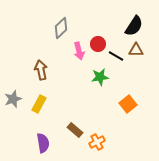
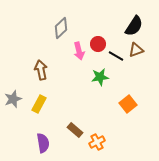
brown triangle: rotated 21 degrees counterclockwise
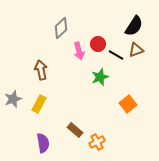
black line: moved 1 px up
green star: rotated 12 degrees counterclockwise
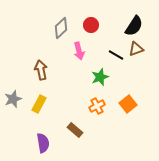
red circle: moved 7 px left, 19 px up
brown triangle: moved 1 px up
orange cross: moved 36 px up
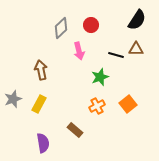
black semicircle: moved 3 px right, 6 px up
brown triangle: rotated 21 degrees clockwise
black line: rotated 14 degrees counterclockwise
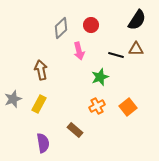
orange square: moved 3 px down
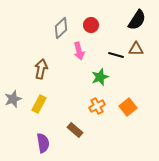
brown arrow: moved 1 px up; rotated 24 degrees clockwise
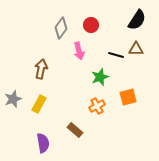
gray diamond: rotated 10 degrees counterclockwise
orange square: moved 10 px up; rotated 24 degrees clockwise
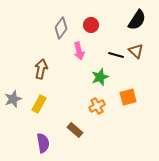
brown triangle: moved 2 px down; rotated 42 degrees clockwise
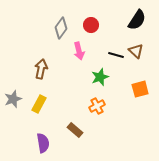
orange square: moved 12 px right, 8 px up
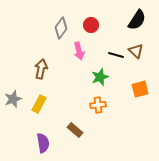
orange cross: moved 1 px right, 1 px up; rotated 21 degrees clockwise
